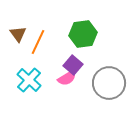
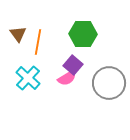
green hexagon: rotated 8 degrees clockwise
orange line: rotated 15 degrees counterclockwise
cyan cross: moved 1 px left, 2 px up
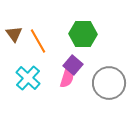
brown triangle: moved 4 px left
orange line: moved 1 px up; rotated 40 degrees counterclockwise
pink semicircle: rotated 42 degrees counterclockwise
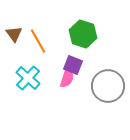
green hexagon: rotated 16 degrees clockwise
purple square: rotated 18 degrees counterclockwise
gray circle: moved 1 px left, 3 px down
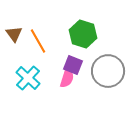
gray circle: moved 15 px up
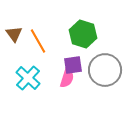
purple square: rotated 30 degrees counterclockwise
gray circle: moved 3 px left, 1 px up
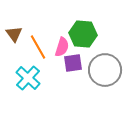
green hexagon: rotated 12 degrees counterclockwise
orange line: moved 6 px down
purple square: moved 2 px up
pink semicircle: moved 5 px left, 31 px up
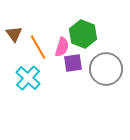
green hexagon: rotated 16 degrees clockwise
gray circle: moved 1 px right, 1 px up
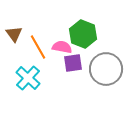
pink semicircle: rotated 96 degrees counterclockwise
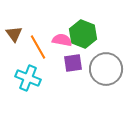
pink semicircle: moved 7 px up
cyan cross: rotated 20 degrees counterclockwise
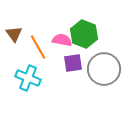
green hexagon: moved 1 px right
gray circle: moved 2 px left
